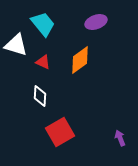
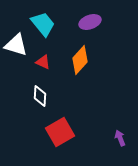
purple ellipse: moved 6 px left
orange diamond: rotated 12 degrees counterclockwise
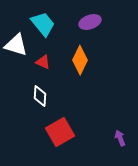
orange diamond: rotated 16 degrees counterclockwise
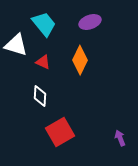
cyan trapezoid: moved 1 px right
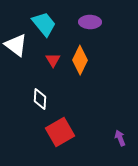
purple ellipse: rotated 20 degrees clockwise
white triangle: rotated 20 degrees clockwise
red triangle: moved 10 px right, 2 px up; rotated 35 degrees clockwise
white diamond: moved 3 px down
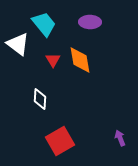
white triangle: moved 2 px right, 1 px up
orange diamond: rotated 36 degrees counterclockwise
red square: moved 9 px down
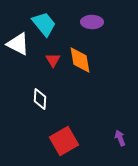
purple ellipse: moved 2 px right
white triangle: rotated 10 degrees counterclockwise
red square: moved 4 px right
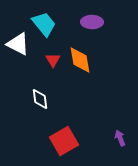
white diamond: rotated 10 degrees counterclockwise
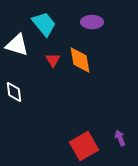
white triangle: moved 1 px left, 1 px down; rotated 10 degrees counterclockwise
white diamond: moved 26 px left, 7 px up
red square: moved 20 px right, 5 px down
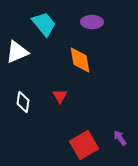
white triangle: moved 7 px down; rotated 40 degrees counterclockwise
red triangle: moved 7 px right, 36 px down
white diamond: moved 9 px right, 10 px down; rotated 15 degrees clockwise
purple arrow: rotated 14 degrees counterclockwise
red square: moved 1 px up
